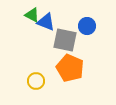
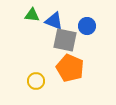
green triangle: rotated 21 degrees counterclockwise
blue triangle: moved 8 px right, 1 px up
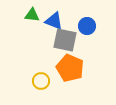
yellow circle: moved 5 px right
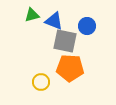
green triangle: rotated 21 degrees counterclockwise
gray square: moved 1 px down
orange pentagon: rotated 20 degrees counterclockwise
yellow circle: moved 1 px down
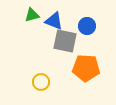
orange pentagon: moved 16 px right
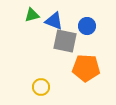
yellow circle: moved 5 px down
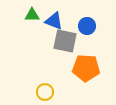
green triangle: rotated 14 degrees clockwise
yellow circle: moved 4 px right, 5 px down
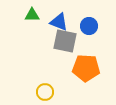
blue triangle: moved 5 px right, 1 px down
blue circle: moved 2 px right
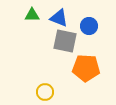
blue triangle: moved 4 px up
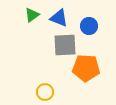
green triangle: rotated 35 degrees counterclockwise
gray square: moved 4 px down; rotated 15 degrees counterclockwise
